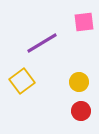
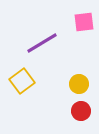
yellow circle: moved 2 px down
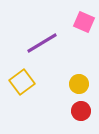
pink square: rotated 30 degrees clockwise
yellow square: moved 1 px down
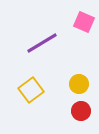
yellow square: moved 9 px right, 8 px down
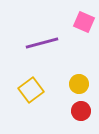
purple line: rotated 16 degrees clockwise
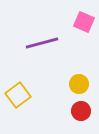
yellow square: moved 13 px left, 5 px down
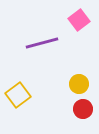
pink square: moved 5 px left, 2 px up; rotated 30 degrees clockwise
red circle: moved 2 px right, 2 px up
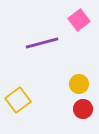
yellow square: moved 5 px down
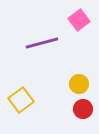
yellow square: moved 3 px right
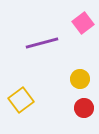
pink square: moved 4 px right, 3 px down
yellow circle: moved 1 px right, 5 px up
red circle: moved 1 px right, 1 px up
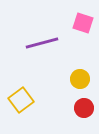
pink square: rotated 35 degrees counterclockwise
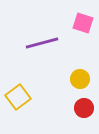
yellow square: moved 3 px left, 3 px up
